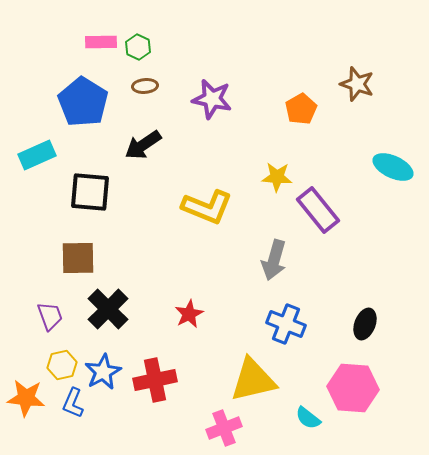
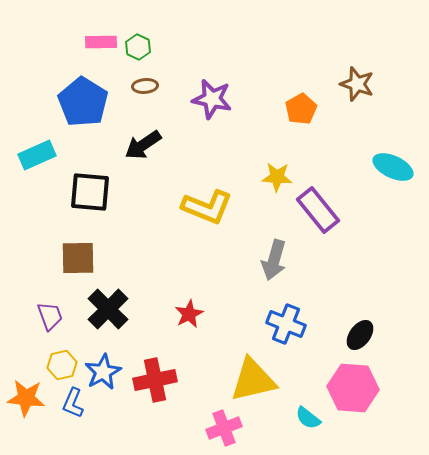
black ellipse: moved 5 px left, 11 px down; rotated 16 degrees clockwise
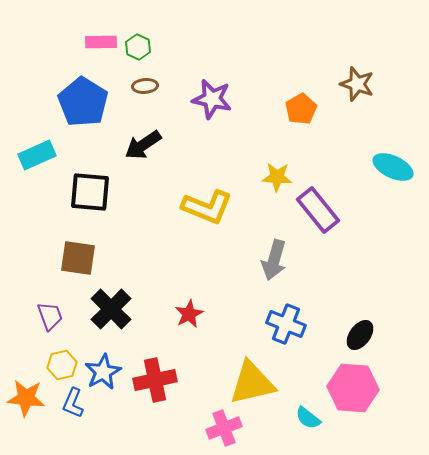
brown square: rotated 9 degrees clockwise
black cross: moved 3 px right
yellow triangle: moved 1 px left, 3 px down
